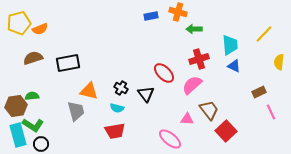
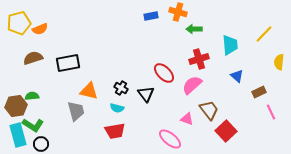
blue triangle: moved 3 px right, 10 px down; rotated 16 degrees clockwise
pink triangle: rotated 16 degrees clockwise
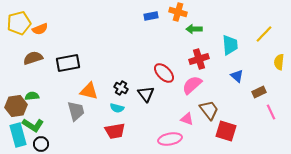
red square: rotated 30 degrees counterclockwise
pink ellipse: rotated 50 degrees counterclockwise
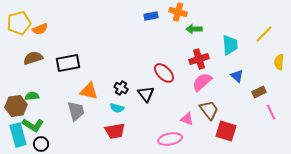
pink semicircle: moved 10 px right, 3 px up
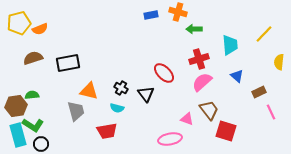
blue rectangle: moved 1 px up
green semicircle: moved 1 px up
red trapezoid: moved 8 px left
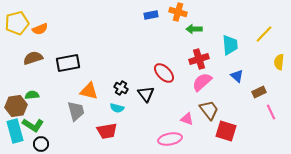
yellow pentagon: moved 2 px left
cyan rectangle: moved 3 px left, 4 px up
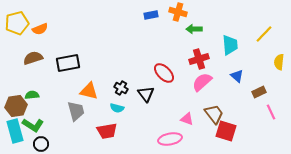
brown trapezoid: moved 5 px right, 4 px down
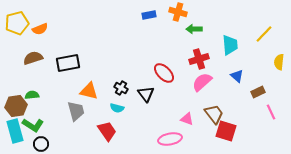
blue rectangle: moved 2 px left
brown rectangle: moved 1 px left
red trapezoid: rotated 115 degrees counterclockwise
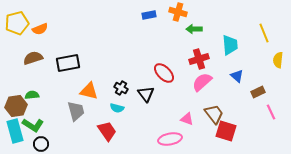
yellow line: moved 1 px up; rotated 66 degrees counterclockwise
yellow semicircle: moved 1 px left, 2 px up
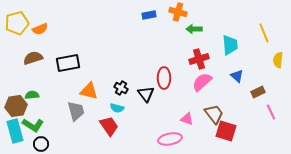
red ellipse: moved 5 px down; rotated 45 degrees clockwise
red trapezoid: moved 2 px right, 5 px up
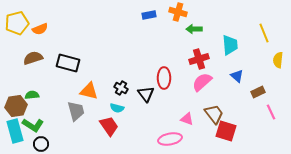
black rectangle: rotated 25 degrees clockwise
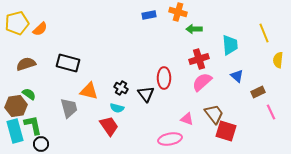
orange semicircle: rotated 21 degrees counterclockwise
brown semicircle: moved 7 px left, 6 px down
green semicircle: moved 3 px left, 1 px up; rotated 40 degrees clockwise
gray trapezoid: moved 7 px left, 3 px up
green L-shape: rotated 135 degrees counterclockwise
